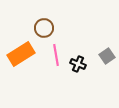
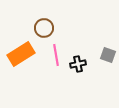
gray square: moved 1 px right, 1 px up; rotated 35 degrees counterclockwise
black cross: rotated 35 degrees counterclockwise
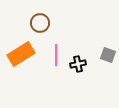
brown circle: moved 4 px left, 5 px up
pink line: rotated 10 degrees clockwise
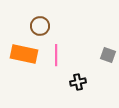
brown circle: moved 3 px down
orange rectangle: moved 3 px right; rotated 44 degrees clockwise
black cross: moved 18 px down
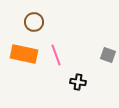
brown circle: moved 6 px left, 4 px up
pink line: rotated 20 degrees counterclockwise
black cross: rotated 21 degrees clockwise
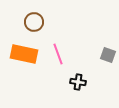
pink line: moved 2 px right, 1 px up
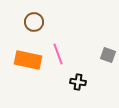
orange rectangle: moved 4 px right, 6 px down
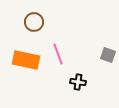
orange rectangle: moved 2 px left
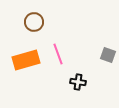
orange rectangle: rotated 28 degrees counterclockwise
